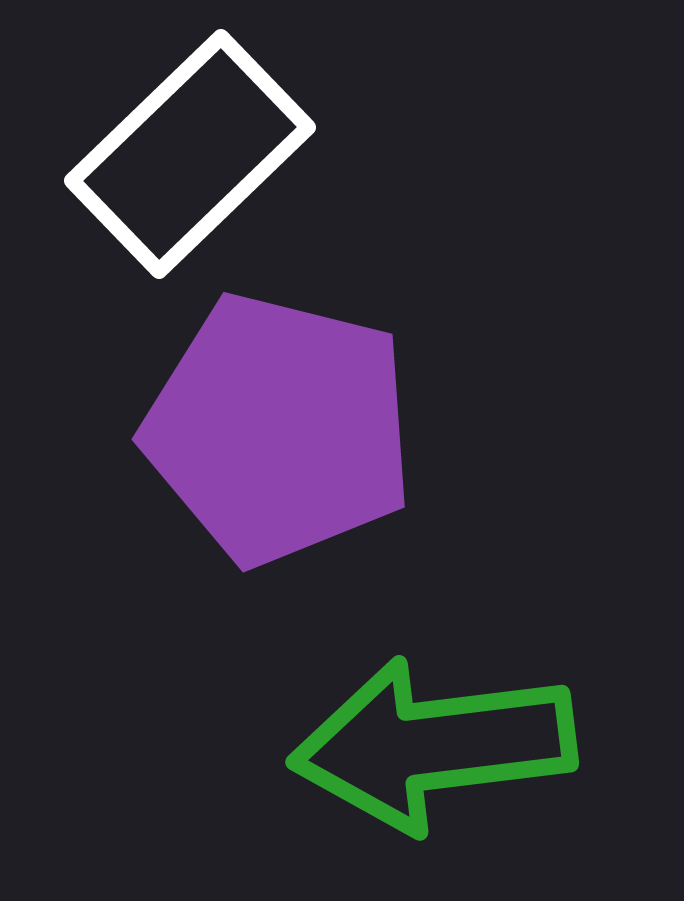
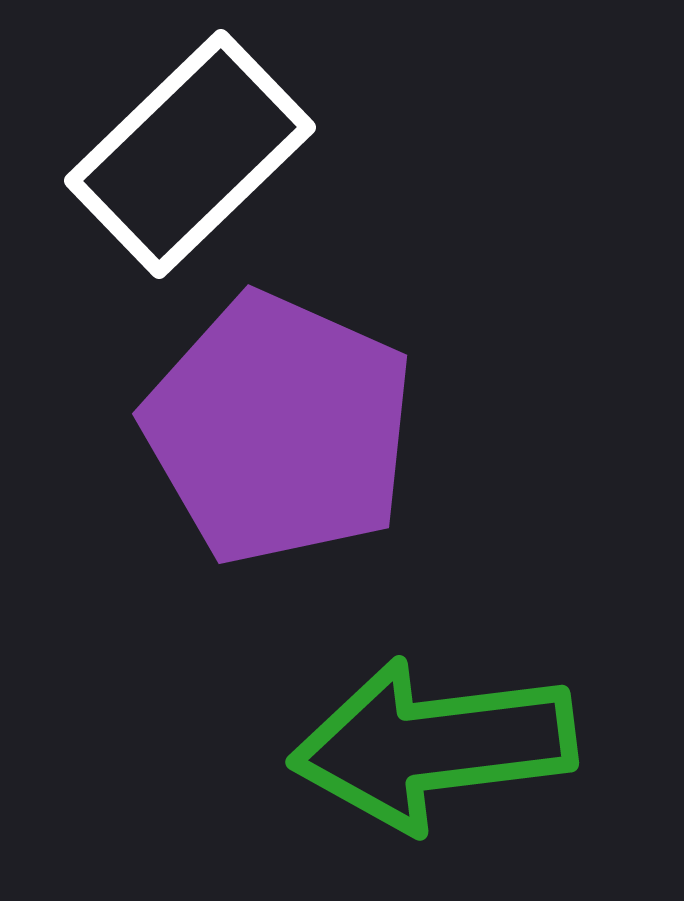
purple pentagon: rotated 10 degrees clockwise
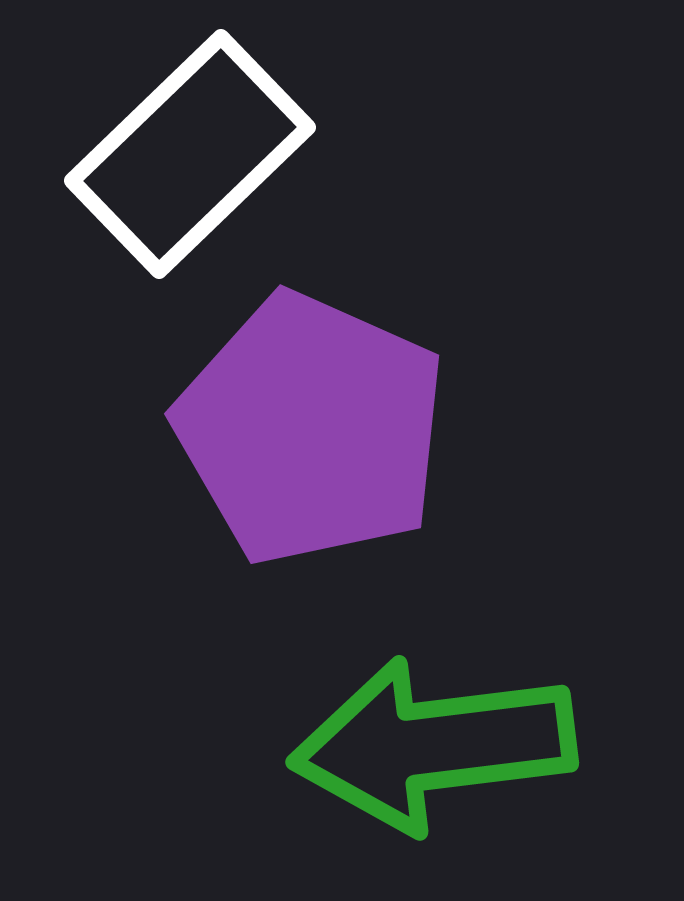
purple pentagon: moved 32 px right
